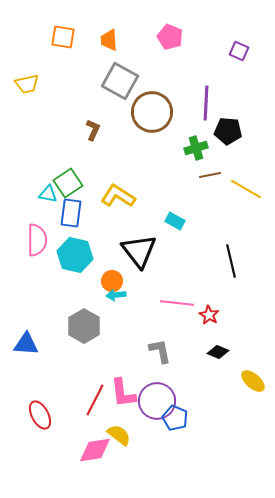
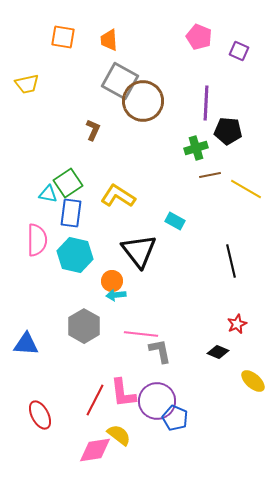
pink pentagon: moved 29 px right
brown circle: moved 9 px left, 11 px up
pink line: moved 36 px left, 31 px down
red star: moved 28 px right, 9 px down; rotated 18 degrees clockwise
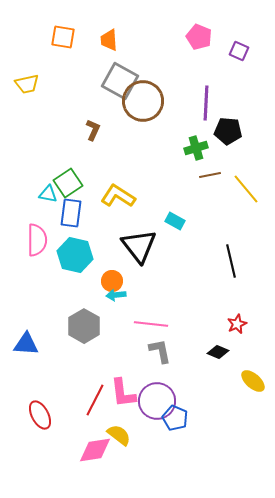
yellow line: rotated 20 degrees clockwise
black triangle: moved 5 px up
pink line: moved 10 px right, 10 px up
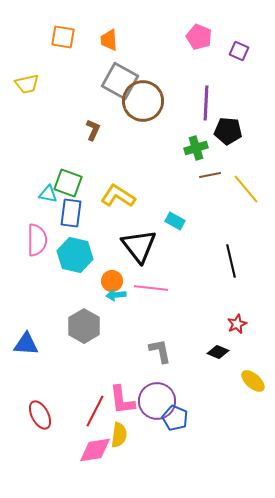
green square: rotated 36 degrees counterclockwise
pink line: moved 36 px up
pink L-shape: moved 1 px left, 7 px down
red line: moved 11 px down
yellow semicircle: rotated 60 degrees clockwise
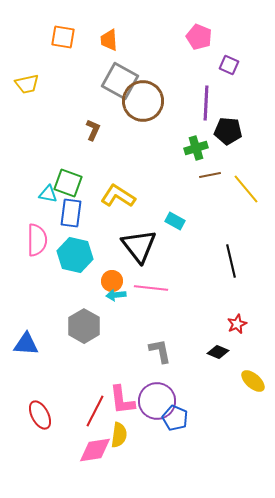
purple square: moved 10 px left, 14 px down
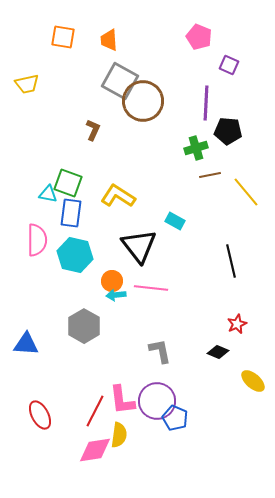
yellow line: moved 3 px down
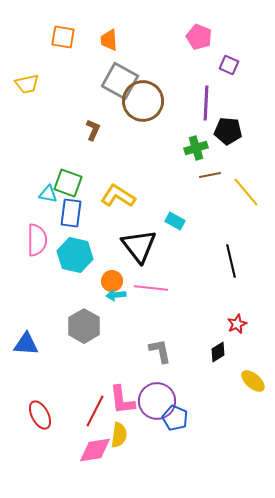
black diamond: rotated 55 degrees counterclockwise
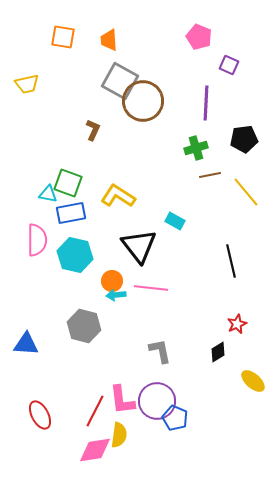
black pentagon: moved 16 px right, 8 px down; rotated 12 degrees counterclockwise
blue rectangle: rotated 72 degrees clockwise
gray hexagon: rotated 16 degrees counterclockwise
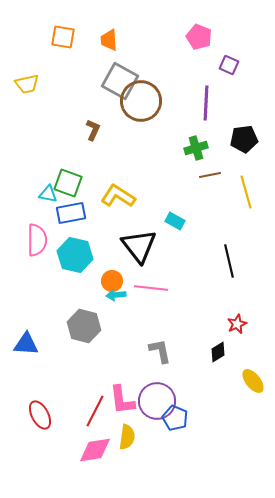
brown circle: moved 2 px left
yellow line: rotated 24 degrees clockwise
black line: moved 2 px left
yellow ellipse: rotated 10 degrees clockwise
yellow semicircle: moved 8 px right, 2 px down
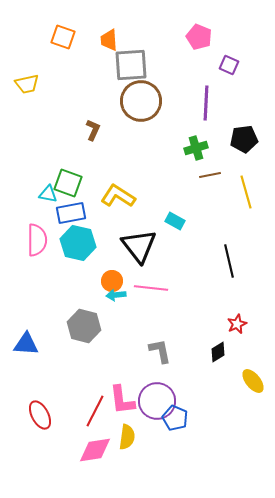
orange square: rotated 10 degrees clockwise
gray square: moved 11 px right, 16 px up; rotated 33 degrees counterclockwise
cyan hexagon: moved 3 px right, 12 px up
